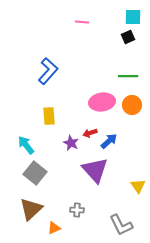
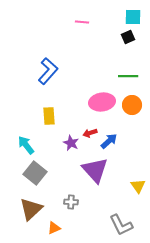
gray cross: moved 6 px left, 8 px up
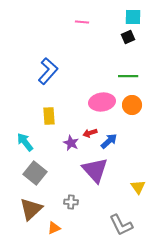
cyan arrow: moved 1 px left, 3 px up
yellow triangle: moved 1 px down
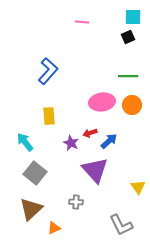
gray cross: moved 5 px right
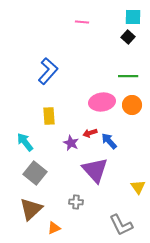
black square: rotated 24 degrees counterclockwise
blue arrow: rotated 90 degrees counterclockwise
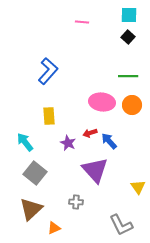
cyan square: moved 4 px left, 2 px up
pink ellipse: rotated 15 degrees clockwise
purple star: moved 3 px left
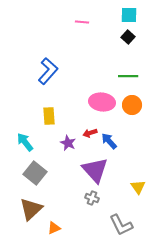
gray cross: moved 16 px right, 4 px up; rotated 16 degrees clockwise
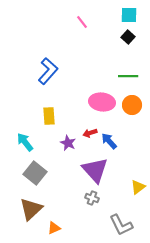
pink line: rotated 48 degrees clockwise
yellow triangle: rotated 28 degrees clockwise
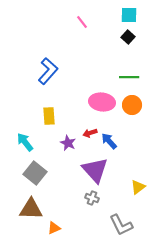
green line: moved 1 px right, 1 px down
brown triangle: rotated 45 degrees clockwise
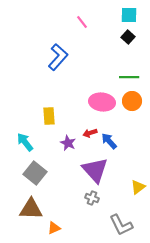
blue L-shape: moved 10 px right, 14 px up
orange circle: moved 4 px up
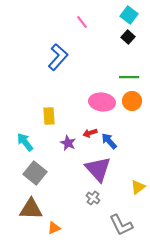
cyan square: rotated 36 degrees clockwise
purple triangle: moved 3 px right, 1 px up
gray cross: moved 1 px right; rotated 16 degrees clockwise
